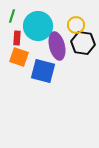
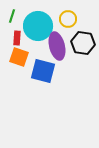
yellow circle: moved 8 px left, 6 px up
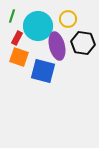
red rectangle: rotated 24 degrees clockwise
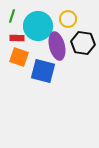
red rectangle: rotated 64 degrees clockwise
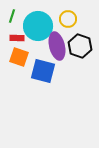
black hexagon: moved 3 px left, 3 px down; rotated 10 degrees clockwise
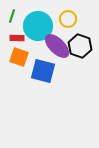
purple ellipse: rotated 32 degrees counterclockwise
